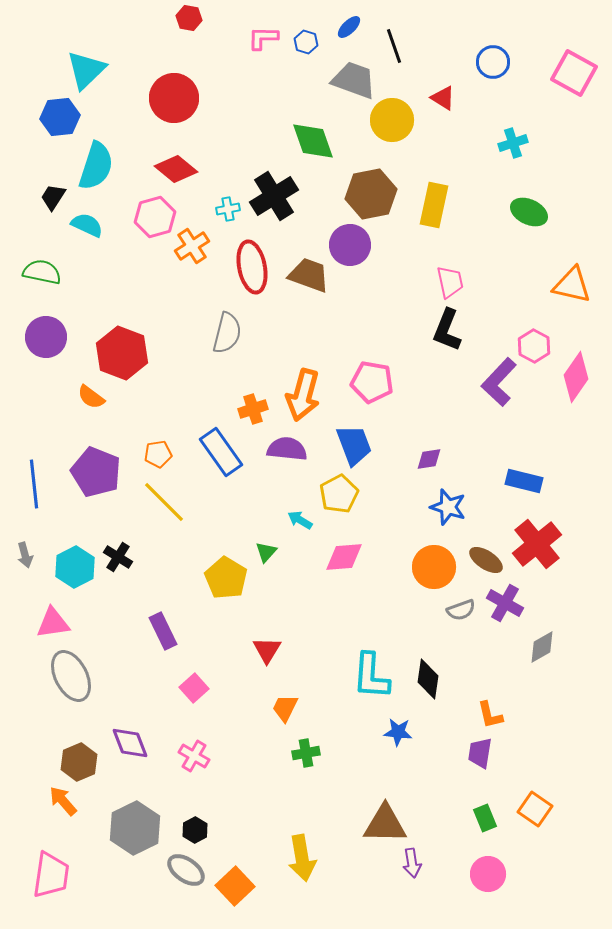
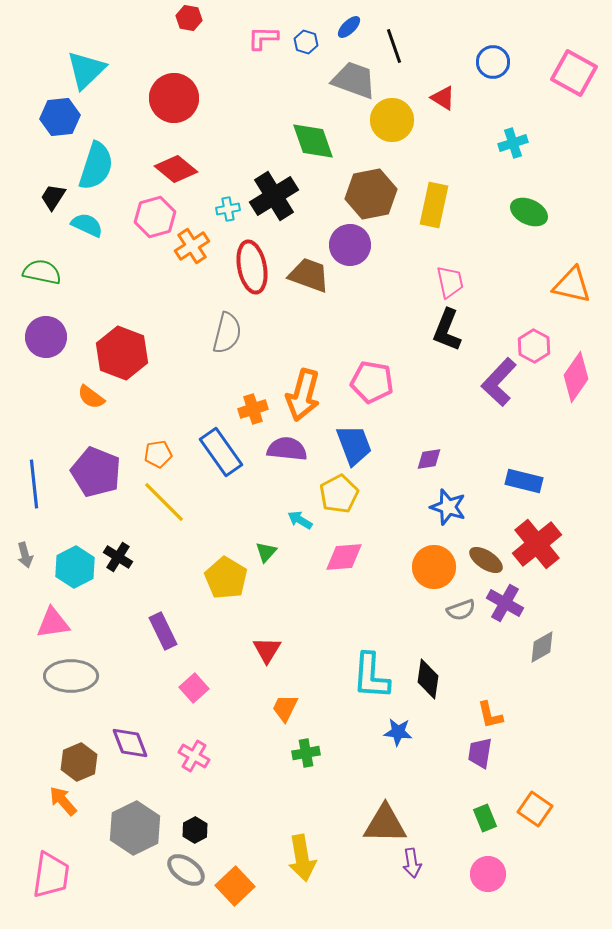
gray ellipse at (71, 676): rotated 63 degrees counterclockwise
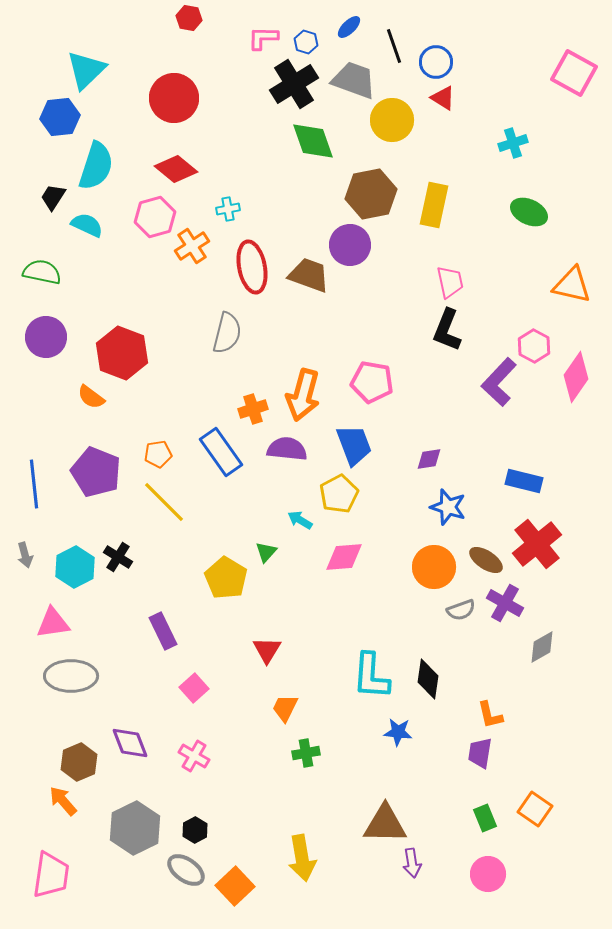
blue circle at (493, 62): moved 57 px left
black cross at (274, 196): moved 20 px right, 112 px up
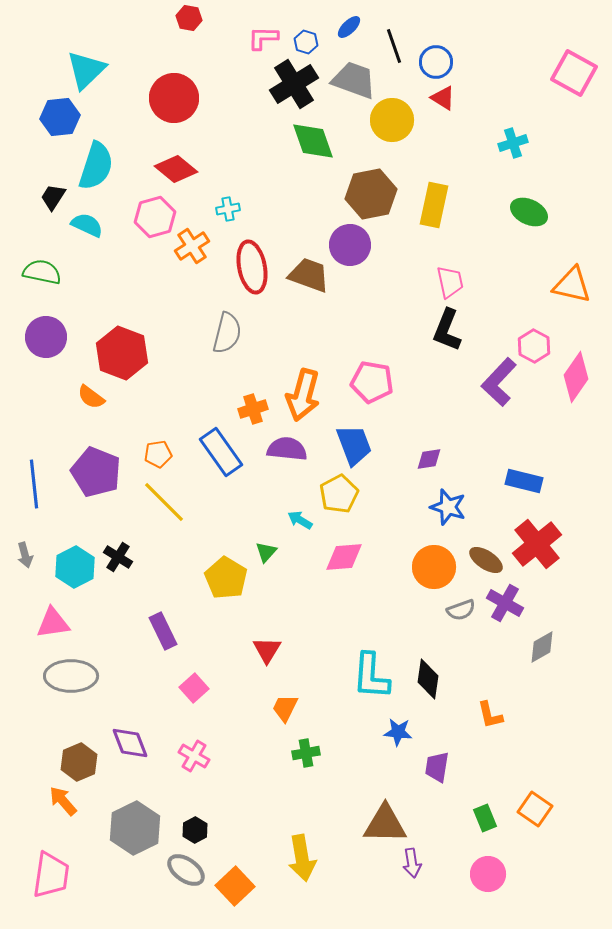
purple trapezoid at (480, 753): moved 43 px left, 14 px down
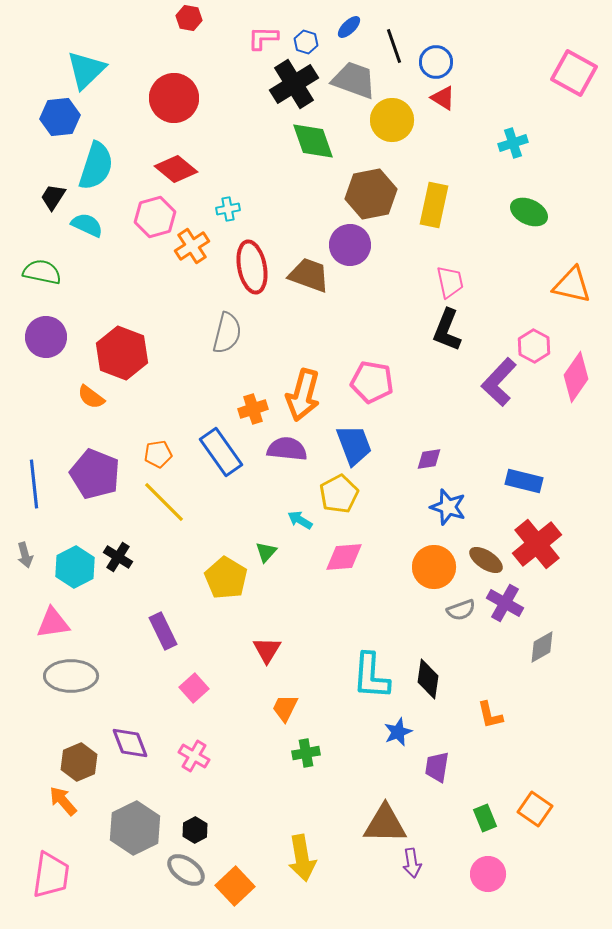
purple pentagon at (96, 472): moved 1 px left, 2 px down
blue star at (398, 732): rotated 28 degrees counterclockwise
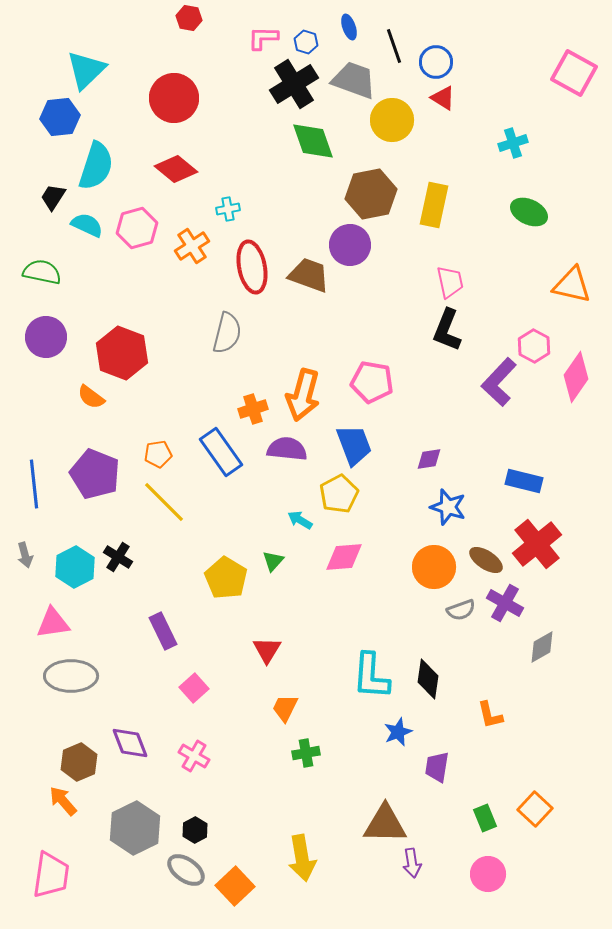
blue ellipse at (349, 27): rotated 65 degrees counterclockwise
pink hexagon at (155, 217): moved 18 px left, 11 px down
green triangle at (266, 552): moved 7 px right, 9 px down
orange square at (535, 809): rotated 8 degrees clockwise
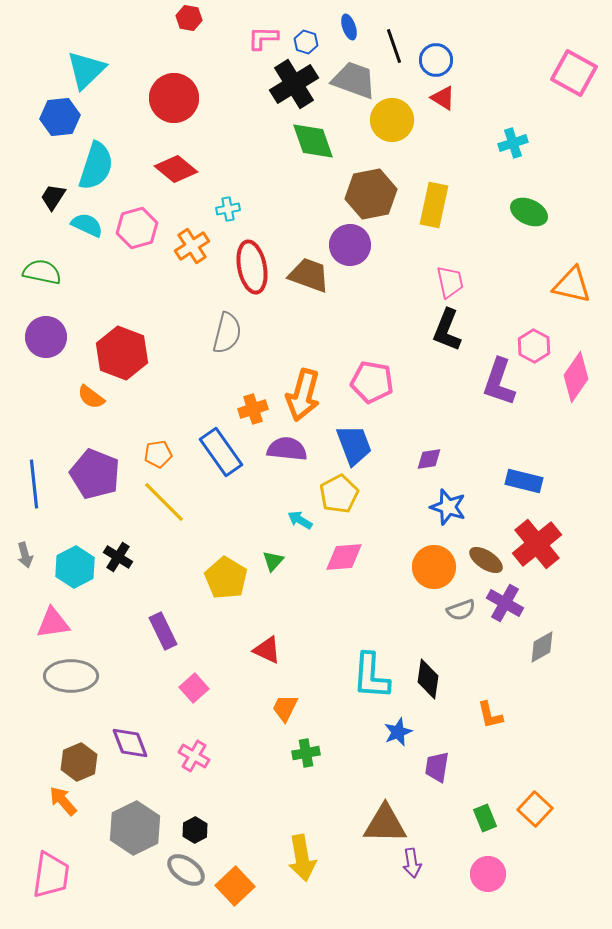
blue circle at (436, 62): moved 2 px up
purple L-shape at (499, 382): rotated 24 degrees counterclockwise
red triangle at (267, 650): rotated 36 degrees counterclockwise
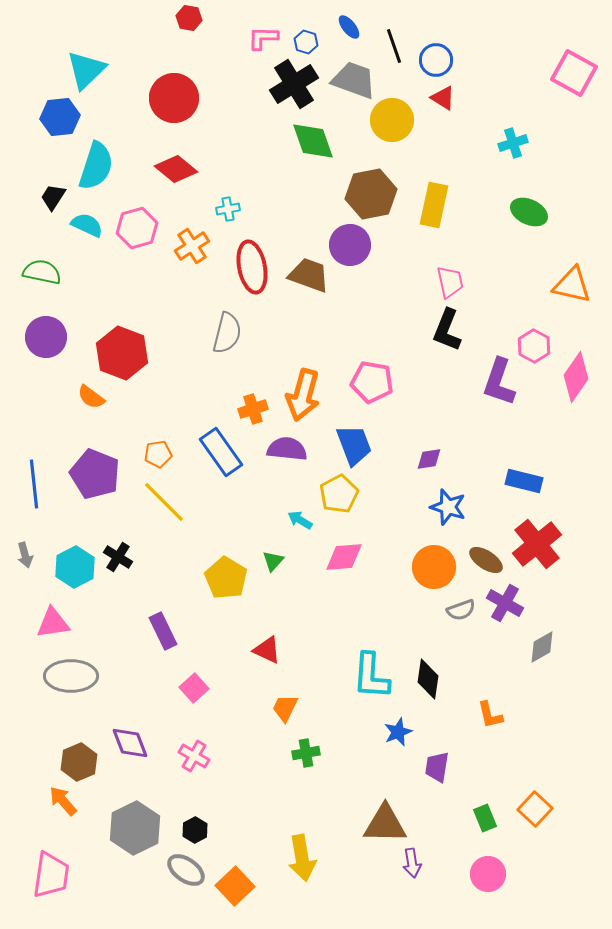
blue ellipse at (349, 27): rotated 20 degrees counterclockwise
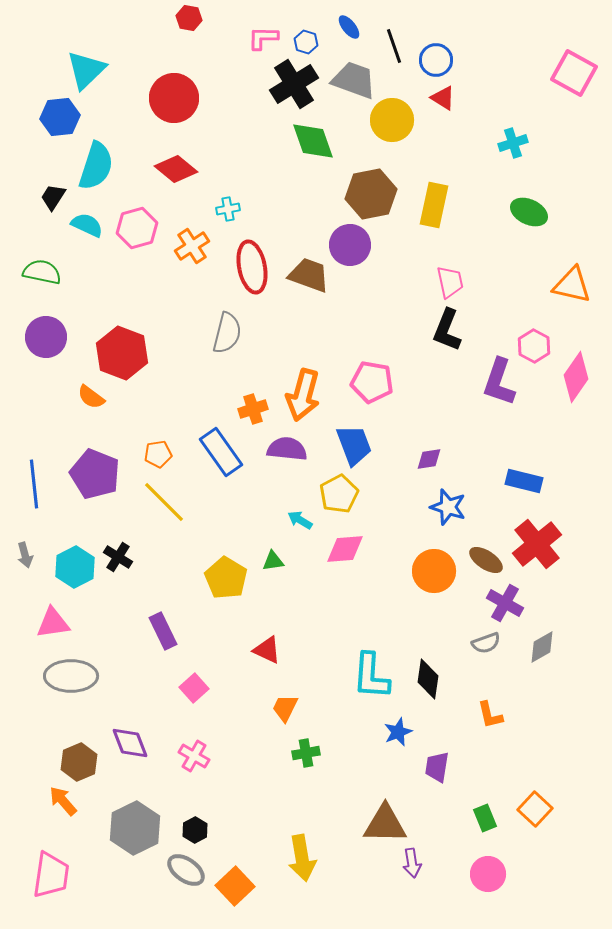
pink diamond at (344, 557): moved 1 px right, 8 px up
green triangle at (273, 561): rotated 40 degrees clockwise
orange circle at (434, 567): moved 4 px down
gray semicircle at (461, 610): moved 25 px right, 33 px down
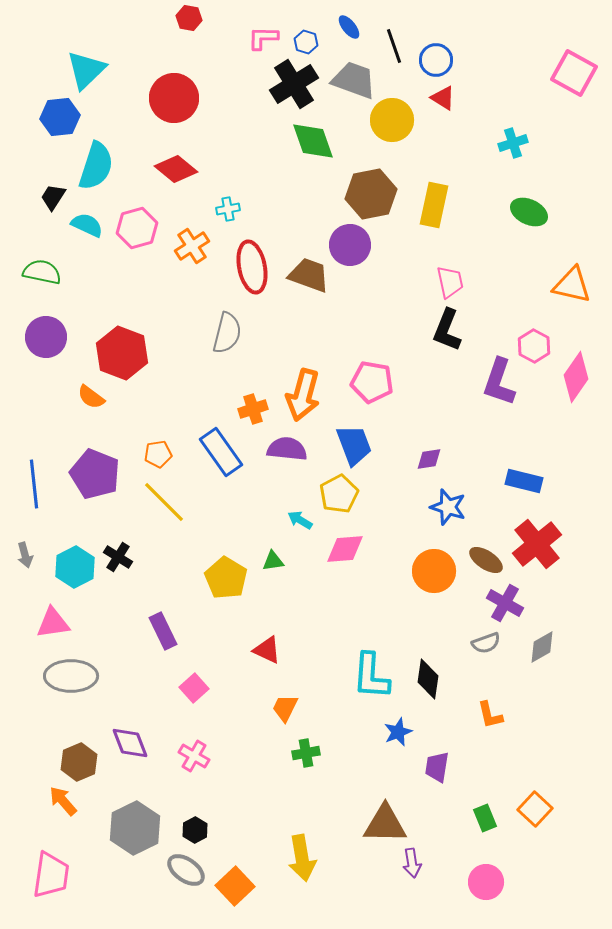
pink circle at (488, 874): moved 2 px left, 8 px down
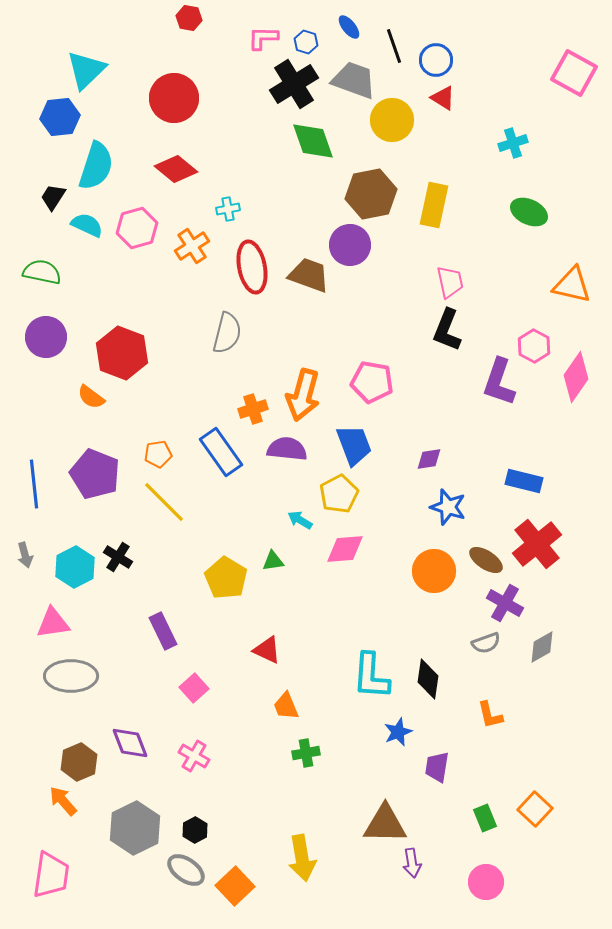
orange trapezoid at (285, 708): moved 1 px right, 2 px up; rotated 48 degrees counterclockwise
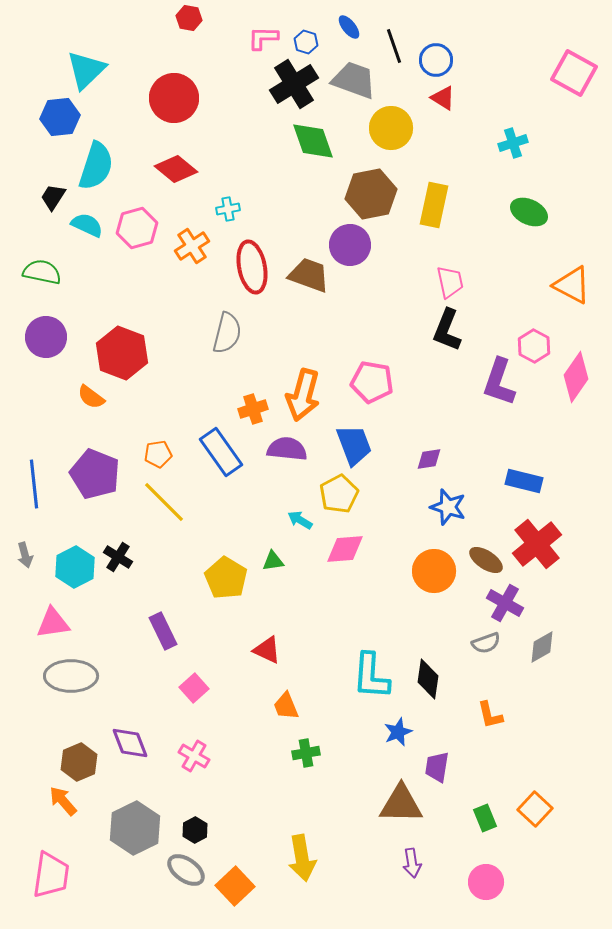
yellow circle at (392, 120): moved 1 px left, 8 px down
orange triangle at (572, 285): rotated 15 degrees clockwise
brown triangle at (385, 824): moved 16 px right, 20 px up
